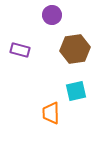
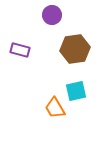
orange trapezoid: moved 4 px right, 5 px up; rotated 30 degrees counterclockwise
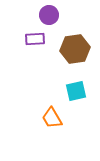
purple circle: moved 3 px left
purple rectangle: moved 15 px right, 11 px up; rotated 18 degrees counterclockwise
orange trapezoid: moved 3 px left, 10 px down
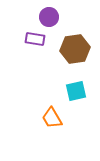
purple circle: moved 2 px down
purple rectangle: rotated 12 degrees clockwise
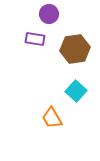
purple circle: moved 3 px up
cyan square: rotated 35 degrees counterclockwise
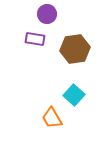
purple circle: moved 2 px left
cyan square: moved 2 px left, 4 px down
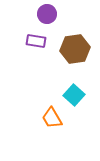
purple rectangle: moved 1 px right, 2 px down
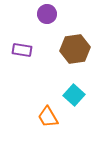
purple rectangle: moved 14 px left, 9 px down
orange trapezoid: moved 4 px left, 1 px up
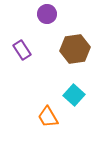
purple rectangle: rotated 48 degrees clockwise
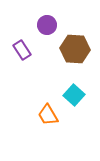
purple circle: moved 11 px down
brown hexagon: rotated 12 degrees clockwise
orange trapezoid: moved 2 px up
